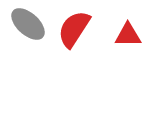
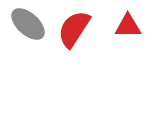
red triangle: moved 9 px up
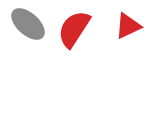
red triangle: rotated 24 degrees counterclockwise
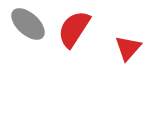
red triangle: moved 22 px down; rotated 24 degrees counterclockwise
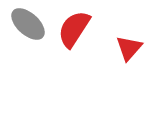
red triangle: moved 1 px right
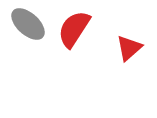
red triangle: rotated 8 degrees clockwise
